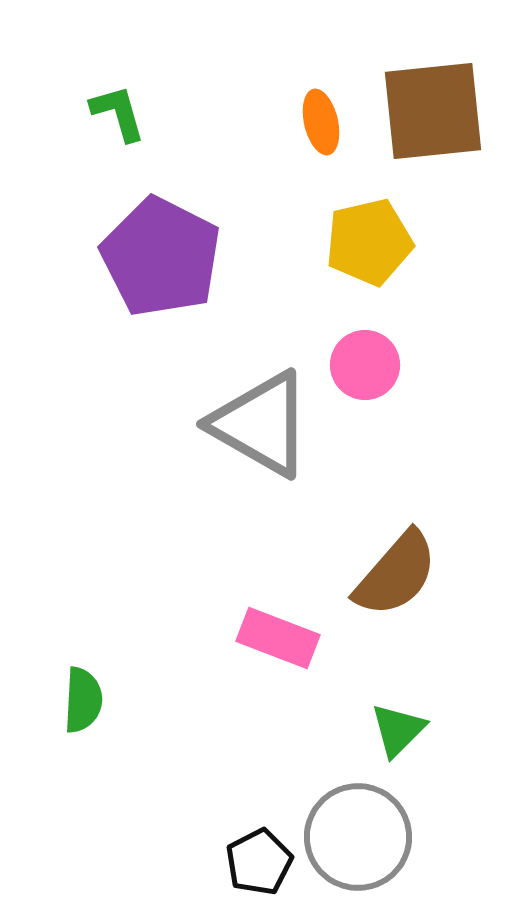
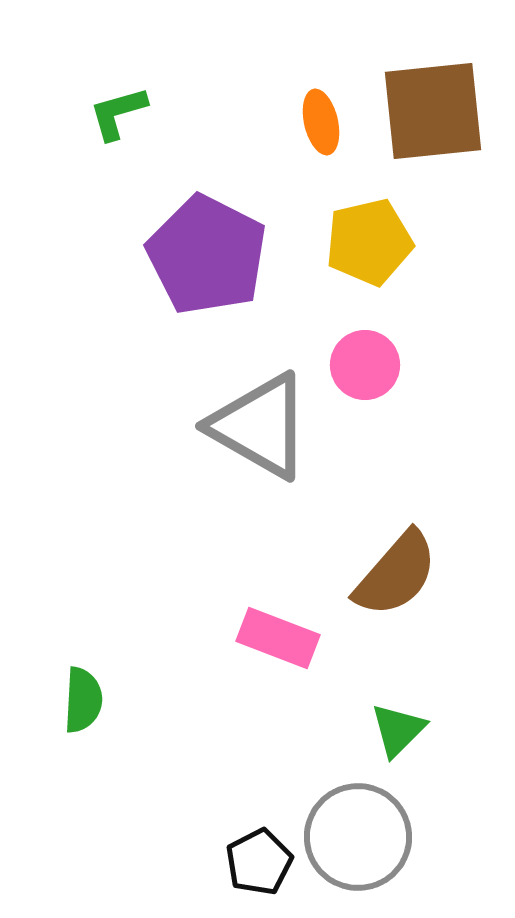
green L-shape: rotated 90 degrees counterclockwise
purple pentagon: moved 46 px right, 2 px up
gray triangle: moved 1 px left, 2 px down
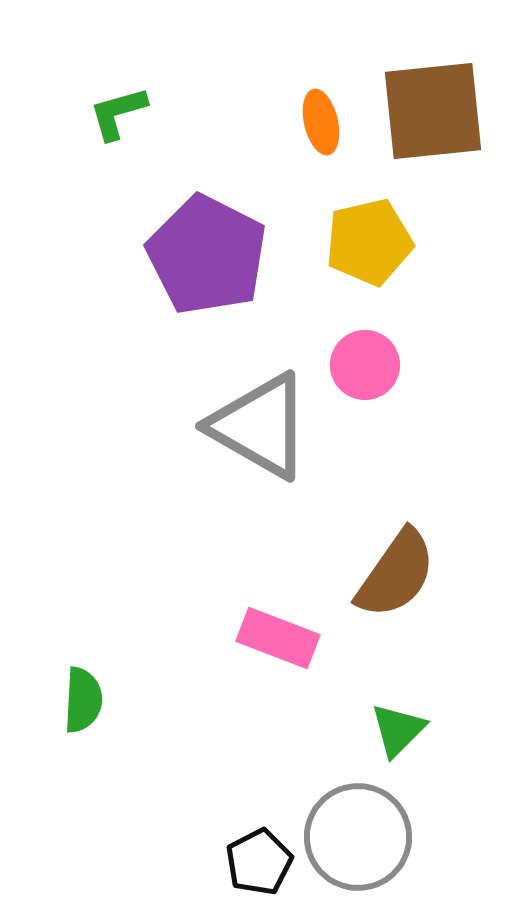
brown semicircle: rotated 6 degrees counterclockwise
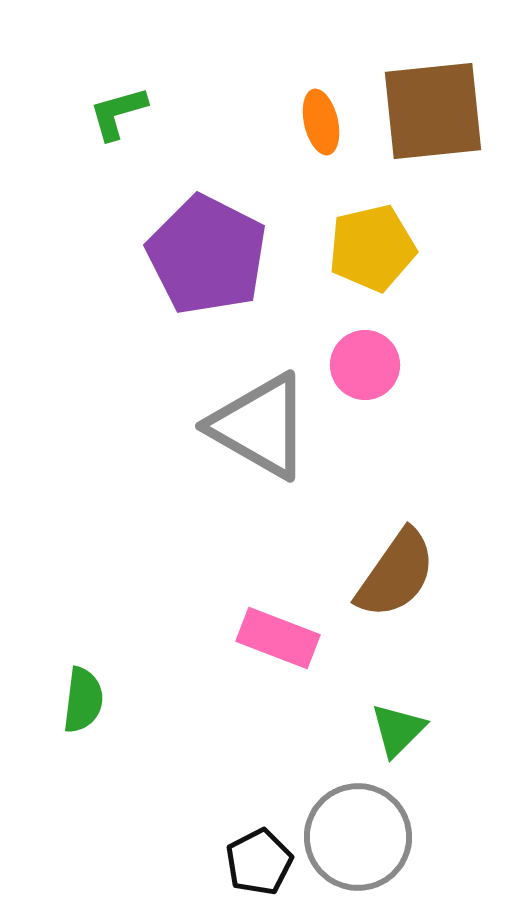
yellow pentagon: moved 3 px right, 6 px down
green semicircle: rotated 4 degrees clockwise
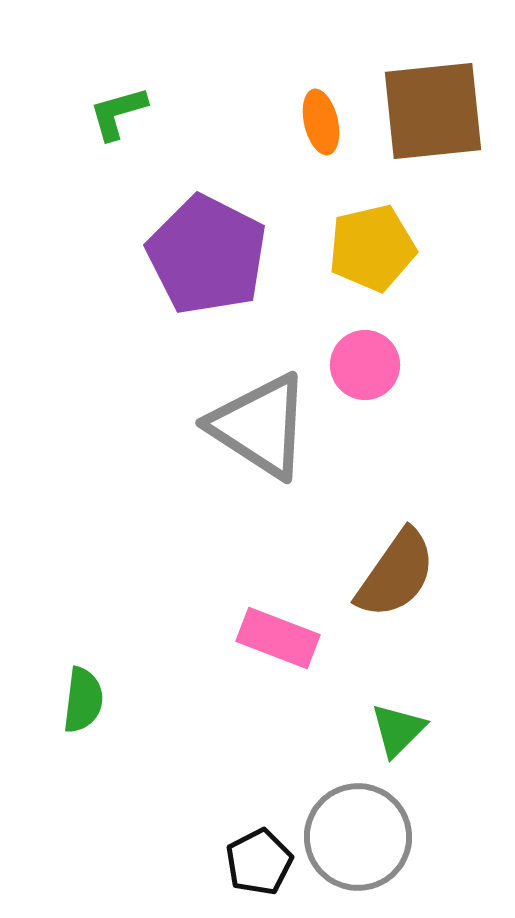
gray triangle: rotated 3 degrees clockwise
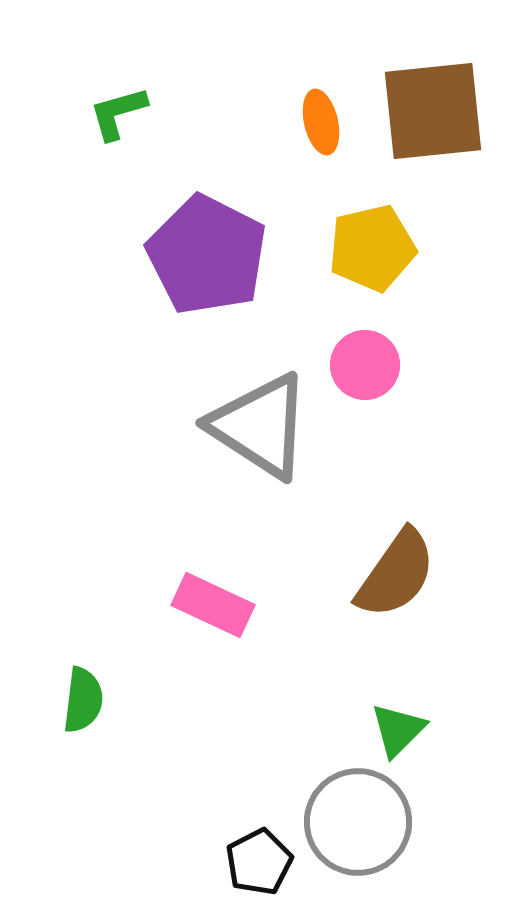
pink rectangle: moved 65 px left, 33 px up; rotated 4 degrees clockwise
gray circle: moved 15 px up
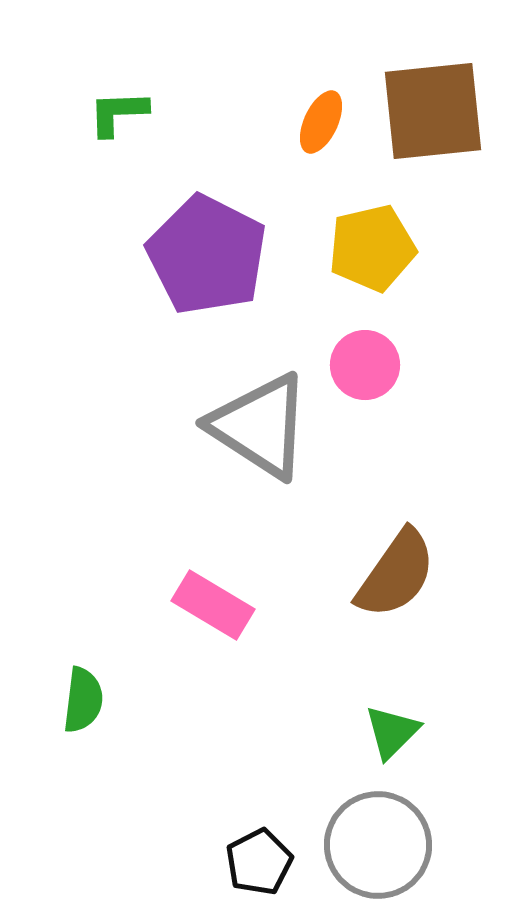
green L-shape: rotated 14 degrees clockwise
orange ellipse: rotated 38 degrees clockwise
pink rectangle: rotated 6 degrees clockwise
green triangle: moved 6 px left, 2 px down
gray circle: moved 20 px right, 23 px down
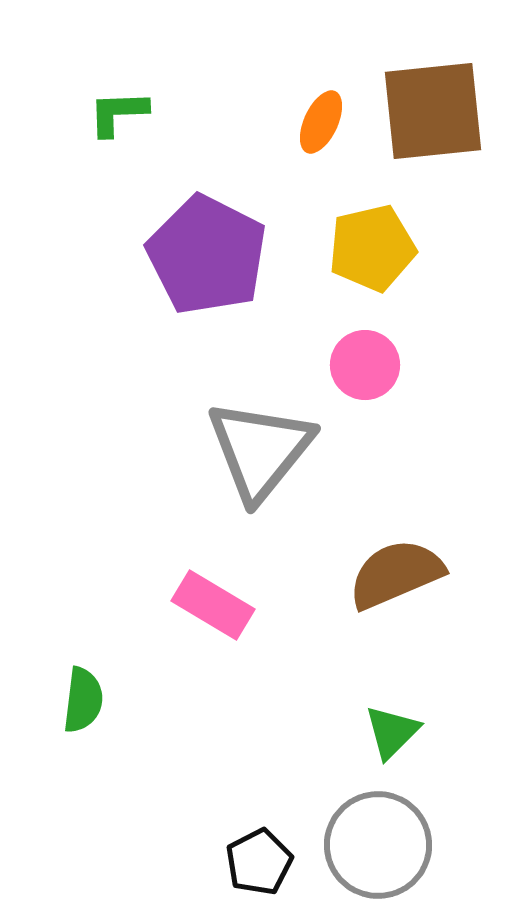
gray triangle: moved 24 px down; rotated 36 degrees clockwise
brown semicircle: rotated 148 degrees counterclockwise
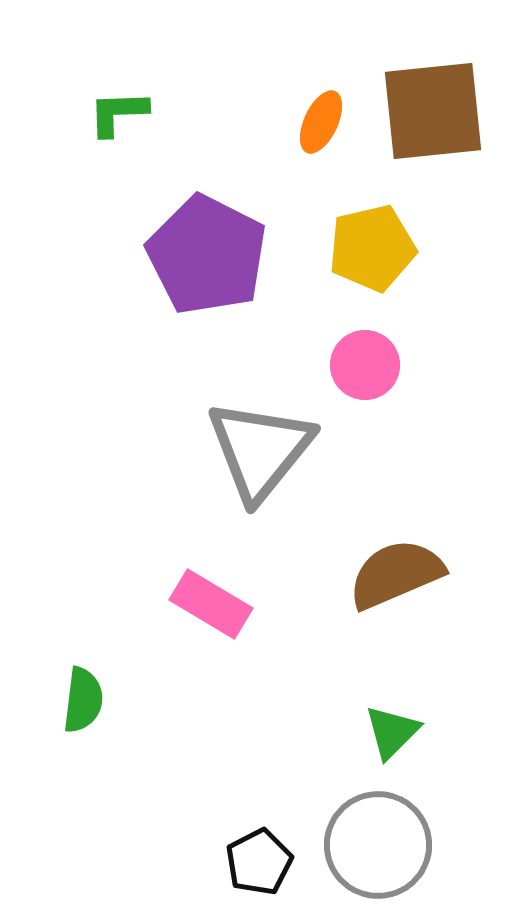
pink rectangle: moved 2 px left, 1 px up
